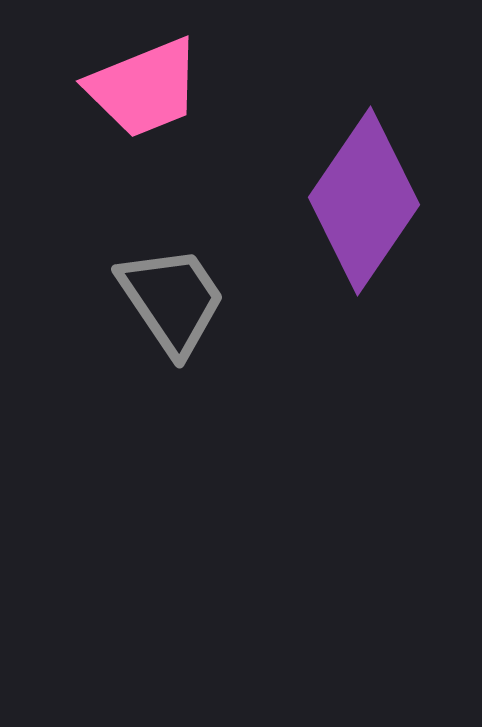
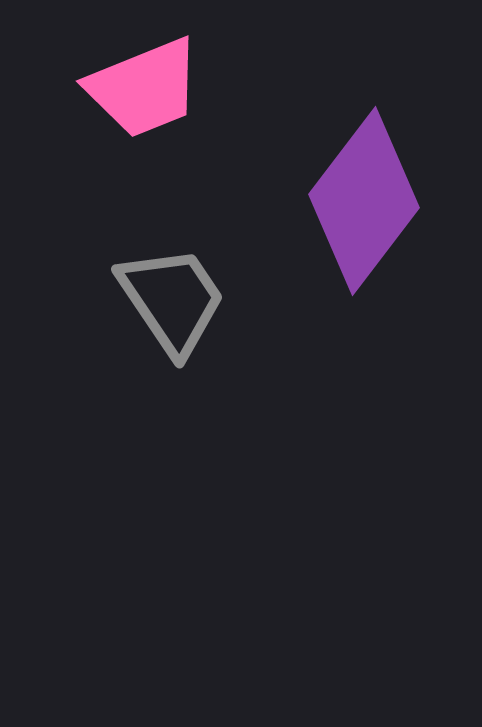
purple diamond: rotated 3 degrees clockwise
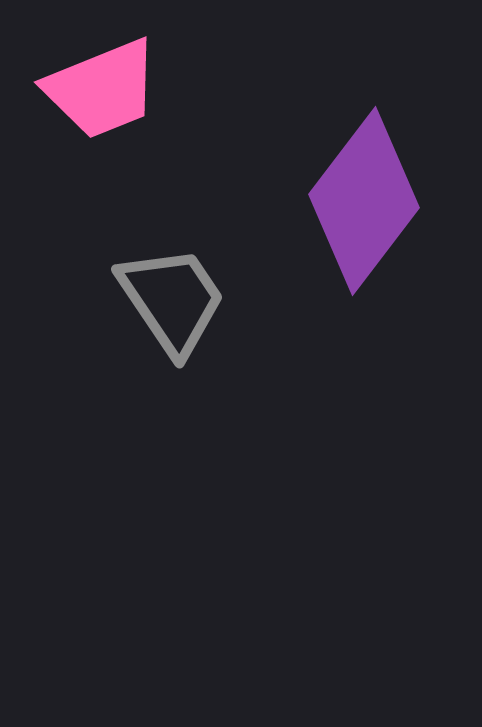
pink trapezoid: moved 42 px left, 1 px down
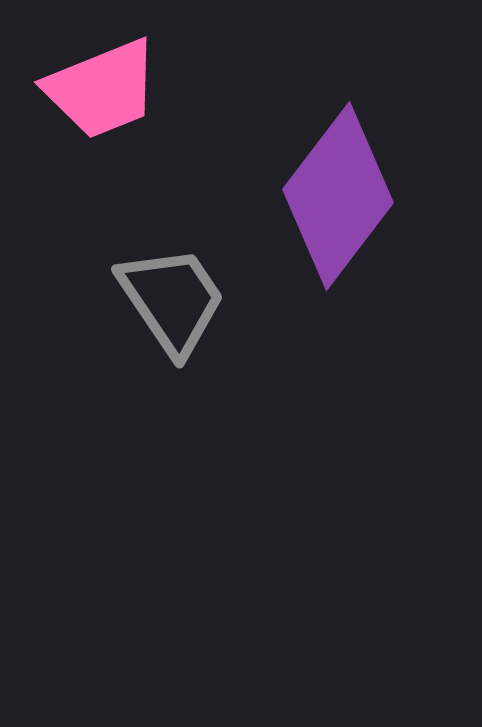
purple diamond: moved 26 px left, 5 px up
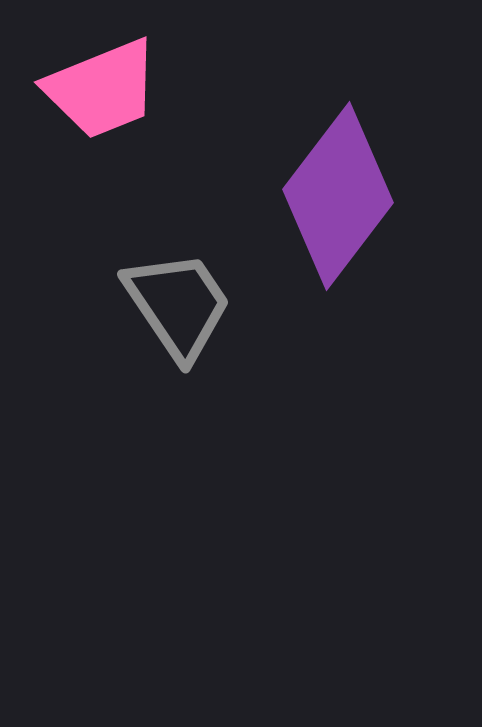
gray trapezoid: moved 6 px right, 5 px down
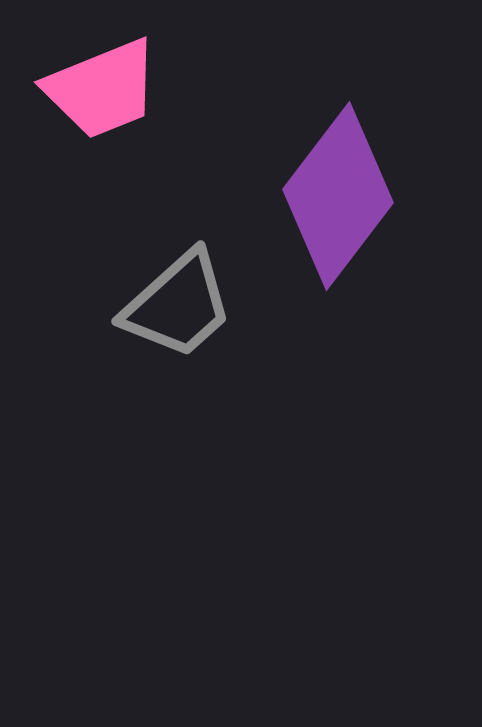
gray trapezoid: rotated 82 degrees clockwise
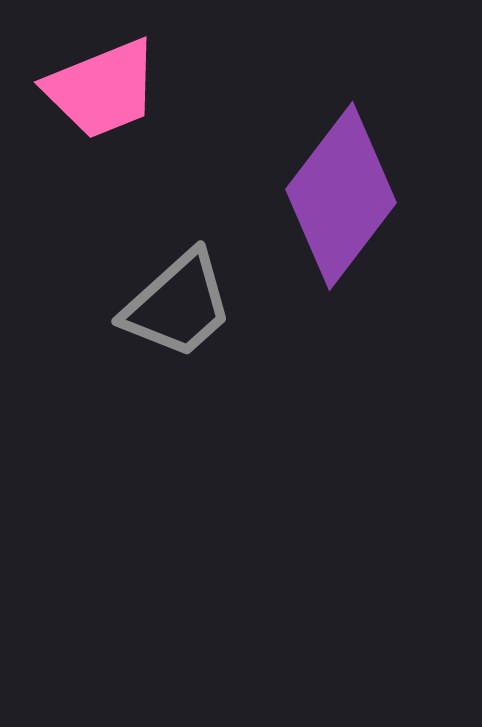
purple diamond: moved 3 px right
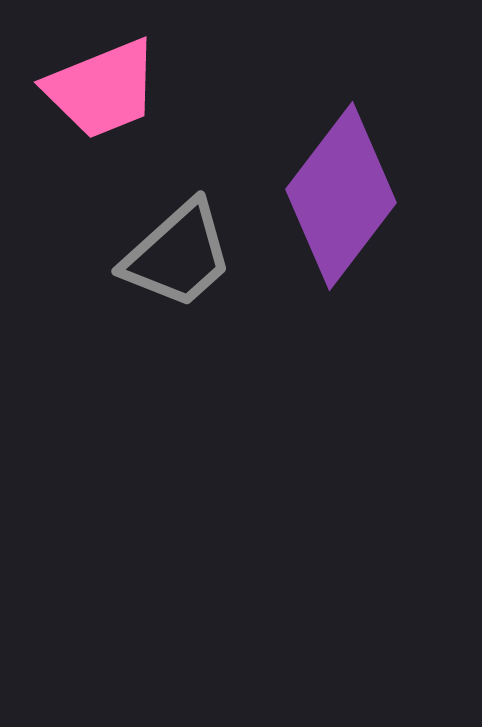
gray trapezoid: moved 50 px up
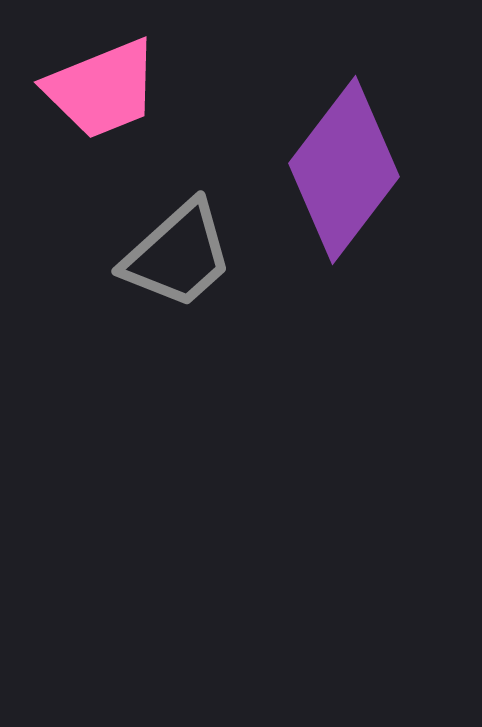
purple diamond: moved 3 px right, 26 px up
